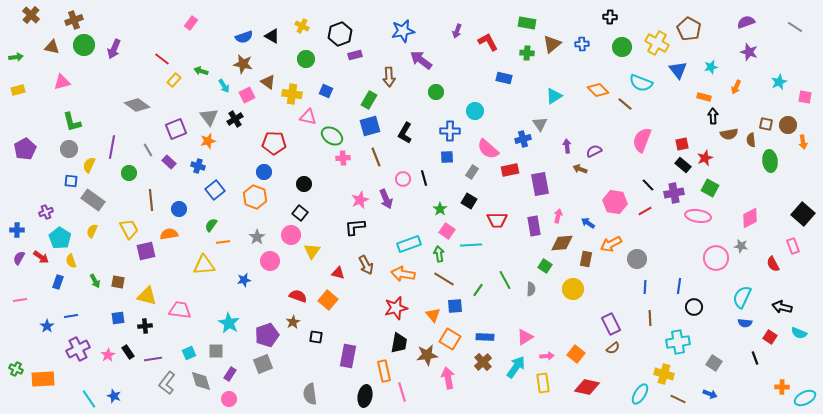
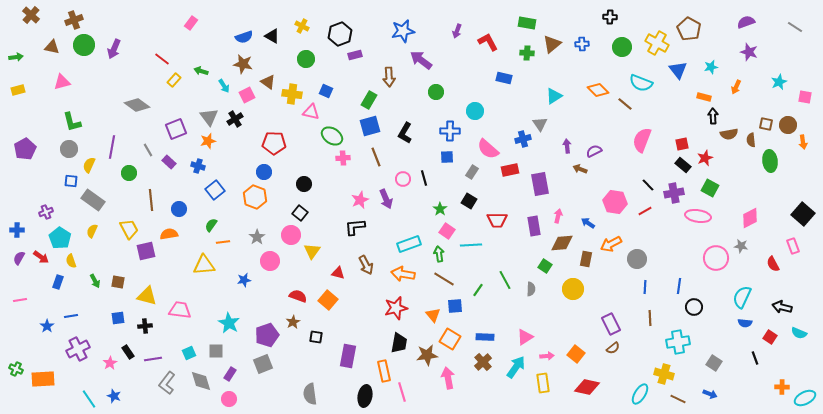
pink triangle at (308, 117): moved 3 px right, 5 px up
pink star at (108, 355): moved 2 px right, 8 px down
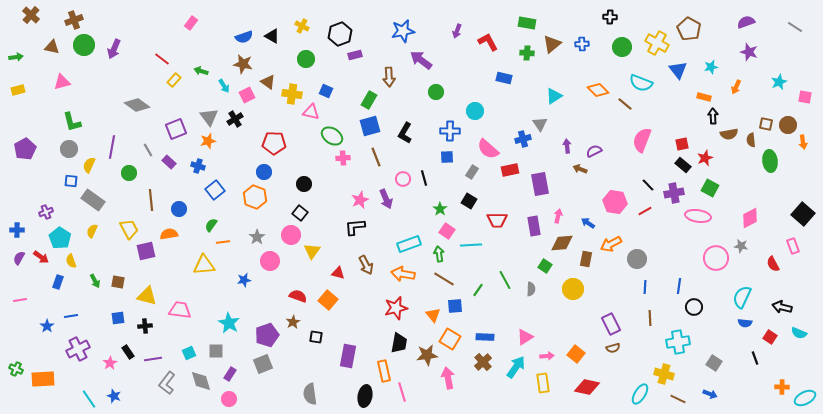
brown semicircle at (613, 348): rotated 24 degrees clockwise
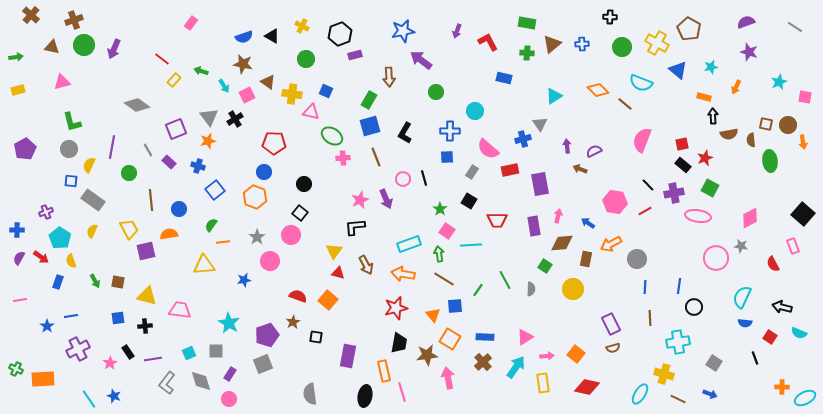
blue triangle at (678, 70): rotated 12 degrees counterclockwise
yellow triangle at (312, 251): moved 22 px right
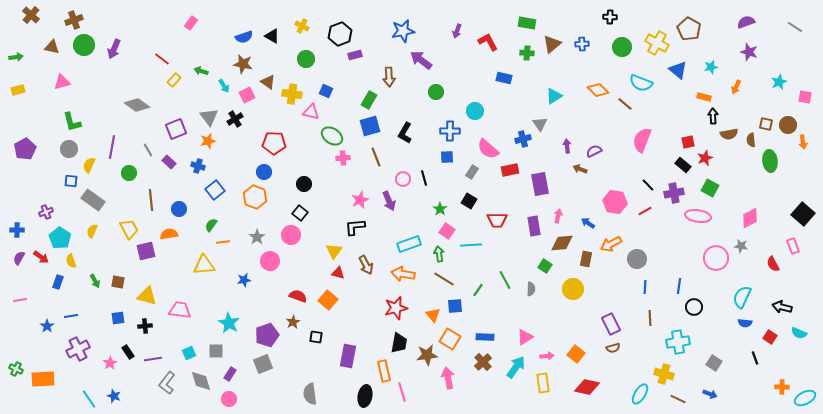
red square at (682, 144): moved 6 px right, 2 px up
purple arrow at (386, 199): moved 3 px right, 2 px down
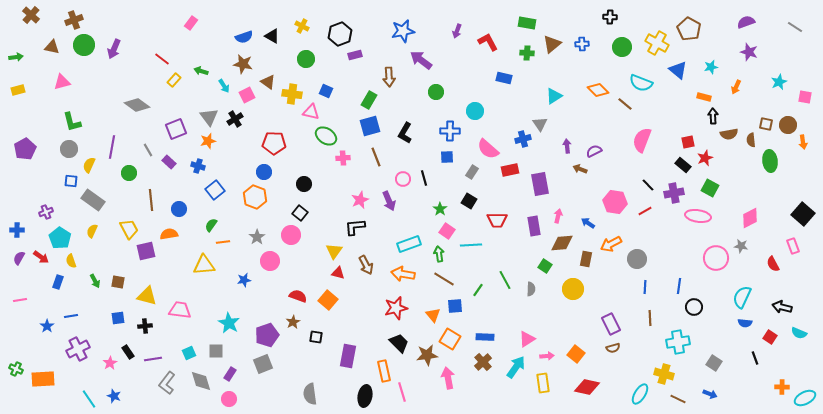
green ellipse at (332, 136): moved 6 px left
pink triangle at (525, 337): moved 2 px right, 2 px down
black trapezoid at (399, 343): rotated 55 degrees counterclockwise
